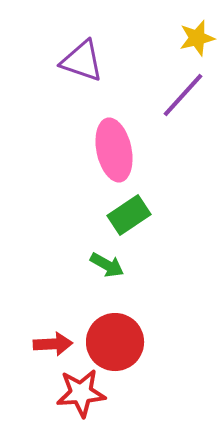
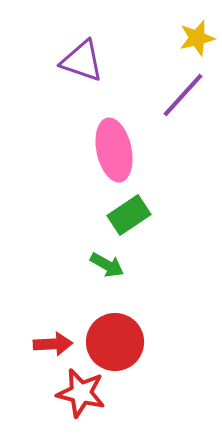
red star: rotated 18 degrees clockwise
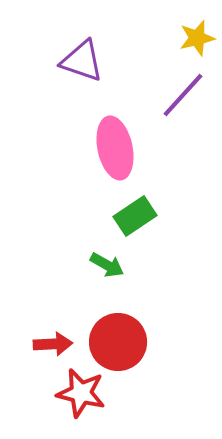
pink ellipse: moved 1 px right, 2 px up
green rectangle: moved 6 px right, 1 px down
red circle: moved 3 px right
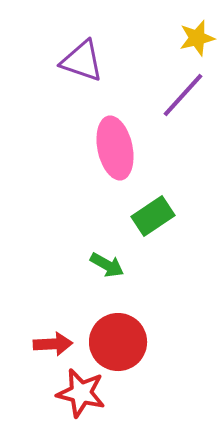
green rectangle: moved 18 px right
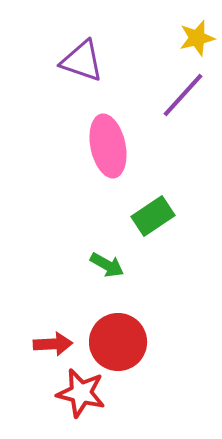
pink ellipse: moved 7 px left, 2 px up
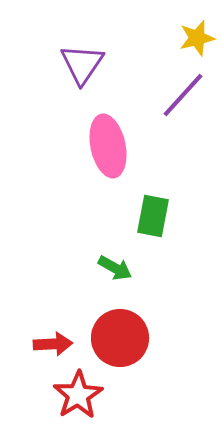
purple triangle: moved 3 px down; rotated 45 degrees clockwise
green rectangle: rotated 45 degrees counterclockwise
green arrow: moved 8 px right, 3 px down
red circle: moved 2 px right, 4 px up
red star: moved 3 px left, 2 px down; rotated 27 degrees clockwise
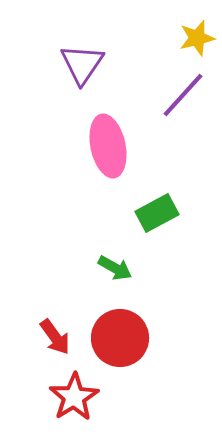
green rectangle: moved 4 px right, 3 px up; rotated 51 degrees clockwise
red arrow: moved 2 px right, 7 px up; rotated 57 degrees clockwise
red star: moved 4 px left, 2 px down
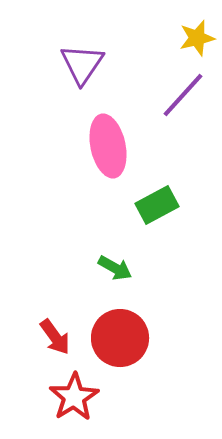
green rectangle: moved 8 px up
